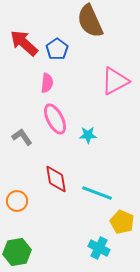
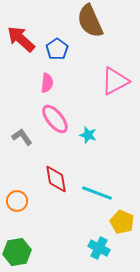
red arrow: moved 3 px left, 4 px up
pink ellipse: rotated 12 degrees counterclockwise
cyan star: rotated 18 degrees clockwise
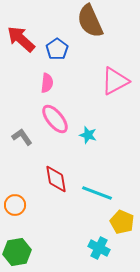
orange circle: moved 2 px left, 4 px down
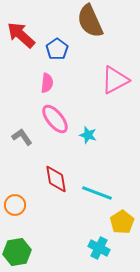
red arrow: moved 4 px up
pink triangle: moved 1 px up
yellow pentagon: rotated 15 degrees clockwise
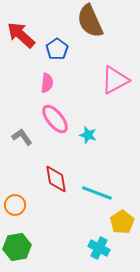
green hexagon: moved 5 px up
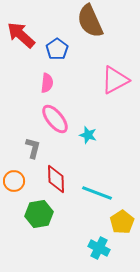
gray L-shape: moved 11 px right, 11 px down; rotated 50 degrees clockwise
red diamond: rotated 8 degrees clockwise
orange circle: moved 1 px left, 24 px up
green hexagon: moved 22 px right, 33 px up
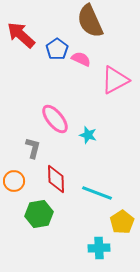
pink semicircle: moved 34 px right, 24 px up; rotated 72 degrees counterclockwise
cyan cross: rotated 30 degrees counterclockwise
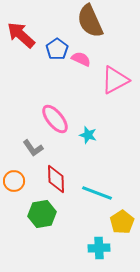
gray L-shape: rotated 130 degrees clockwise
green hexagon: moved 3 px right
